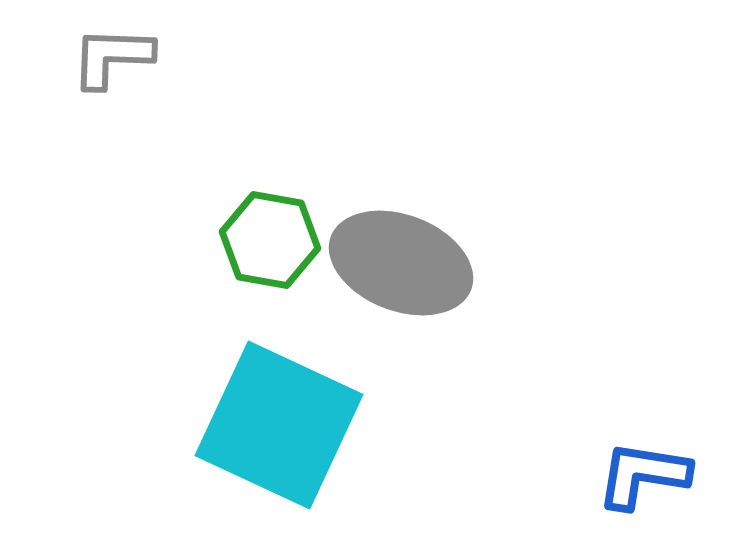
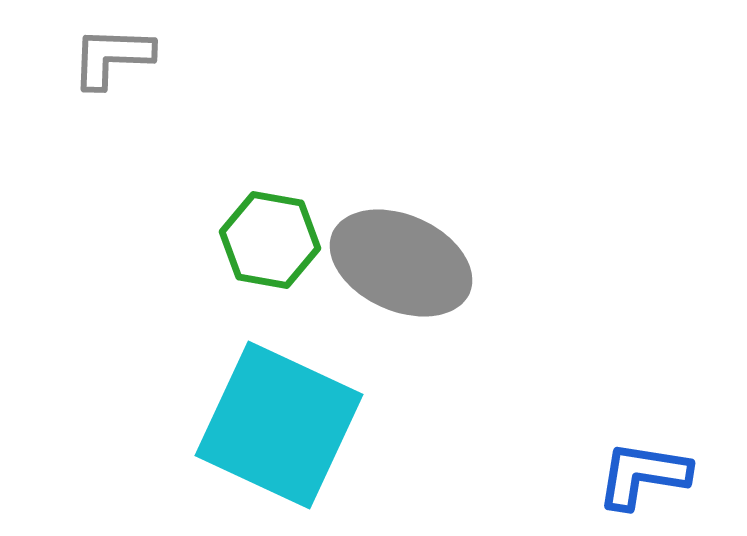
gray ellipse: rotated 3 degrees clockwise
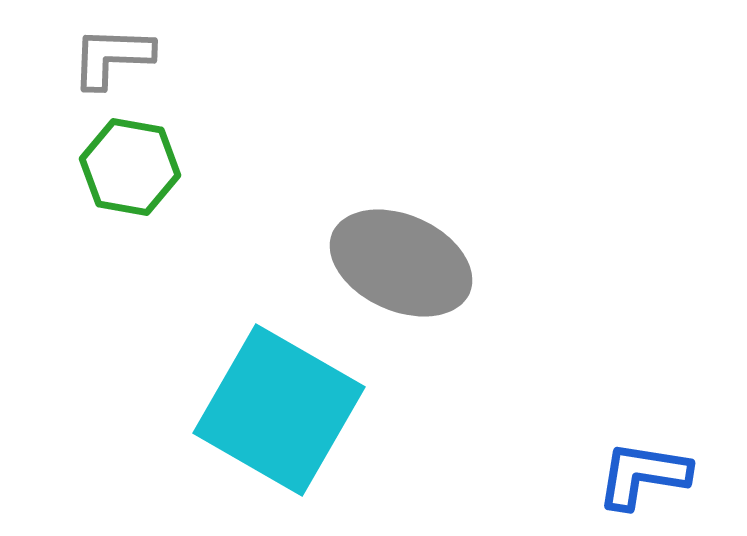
green hexagon: moved 140 px left, 73 px up
cyan square: moved 15 px up; rotated 5 degrees clockwise
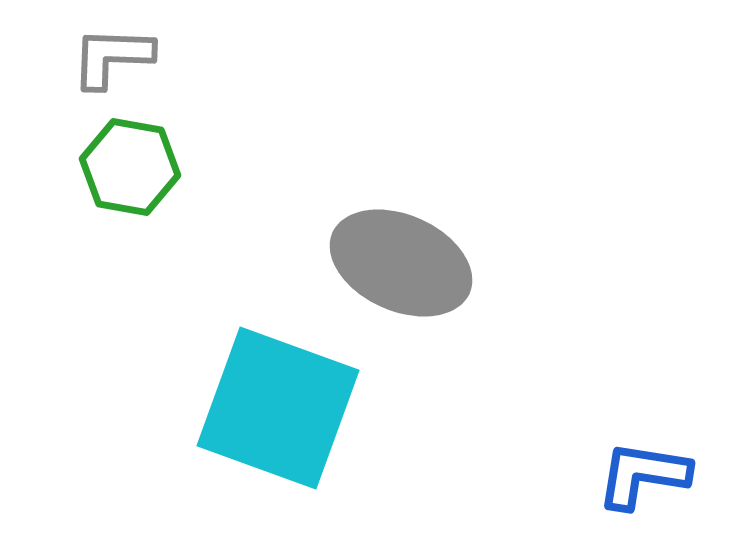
cyan square: moved 1 px left, 2 px up; rotated 10 degrees counterclockwise
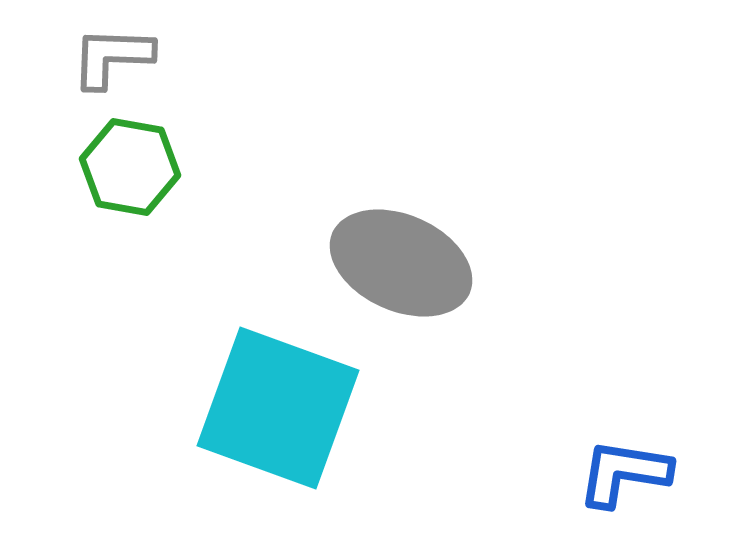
blue L-shape: moved 19 px left, 2 px up
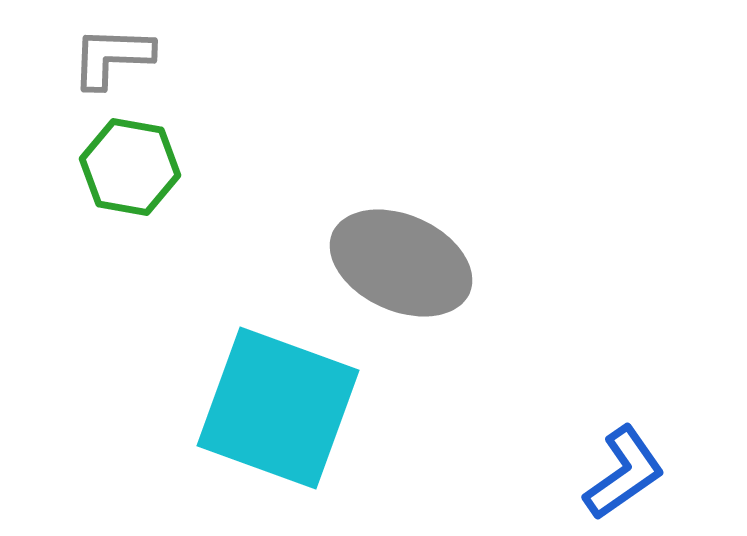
blue L-shape: rotated 136 degrees clockwise
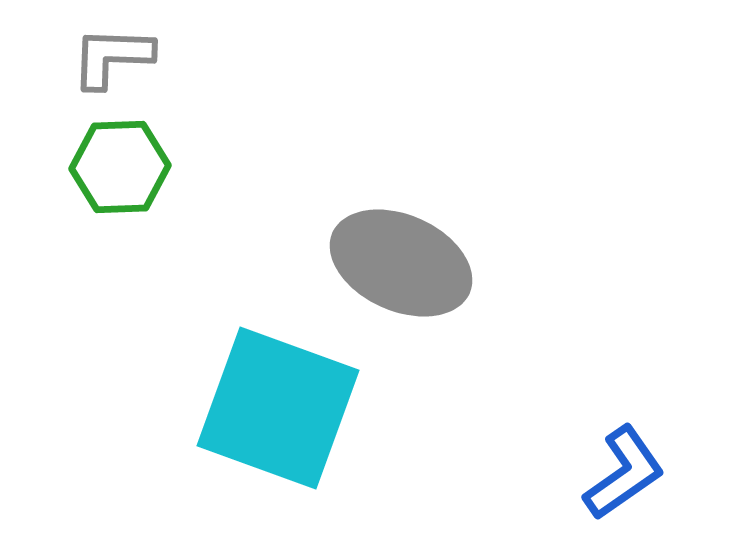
green hexagon: moved 10 px left; rotated 12 degrees counterclockwise
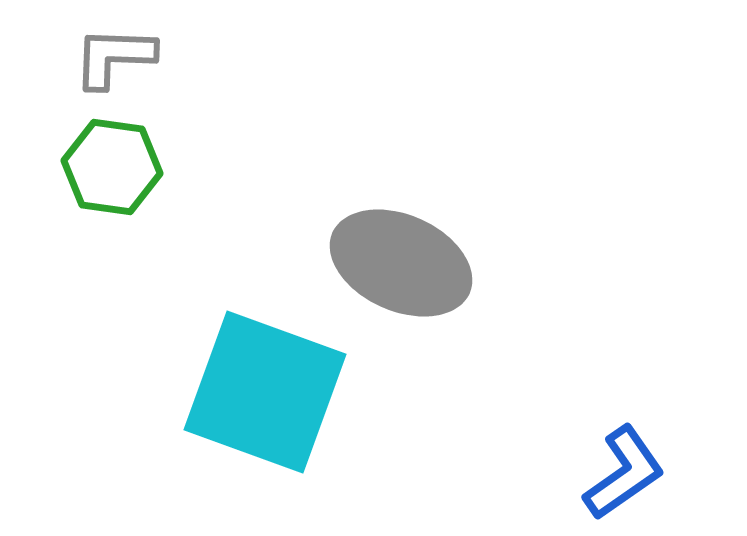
gray L-shape: moved 2 px right
green hexagon: moved 8 px left; rotated 10 degrees clockwise
cyan square: moved 13 px left, 16 px up
